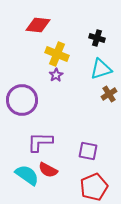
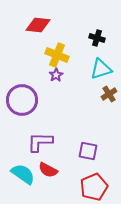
yellow cross: moved 1 px down
cyan semicircle: moved 4 px left, 1 px up
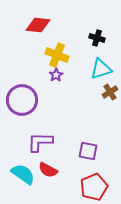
brown cross: moved 1 px right, 2 px up
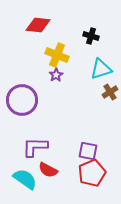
black cross: moved 6 px left, 2 px up
purple L-shape: moved 5 px left, 5 px down
cyan semicircle: moved 2 px right, 5 px down
red pentagon: moved 2 px left, 14 px up
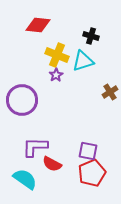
cyan triangle: moved 18 px left, 8 px up
red semicircle: moved 4 px right, 6 px up
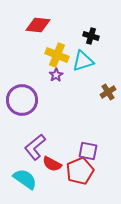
brown cross: moved 2 px left
purple L-shape: rotated 40 degrees counterclockwise
red pentagon: moved 12 px left, 2 px up
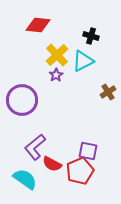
yellow cross: rotated 25 degrees clockwise
cyan triangle: rotated 10 degrees counterclockwise
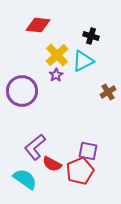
purple circle: moved 9 px up
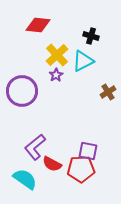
red pentagon: moved 1 px right, 2 px up; rotated 20 degrees clockwise
